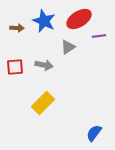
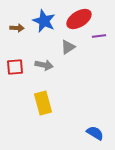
yellow rectangle: rotated 60 degrees counterclockwise
blue semicircle: moved 1 px right; rotated 84 degrees clockwise
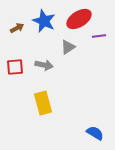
brown arrow: rotated 32 degrees counterclockwise
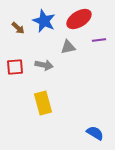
brown arrow: moved 1 px right; rotated 72 degrees clockwise
purple line: moved 4 px down
gray triangle: rotated 21 degrees clockwise
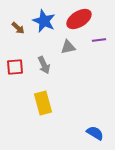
gray arrow: rotated 54 degrees clockwise
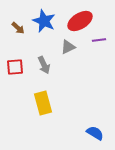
red ellipse: moved 1 px right, 2 px down
gray triangle: rotated 14 degrees counterclockwise
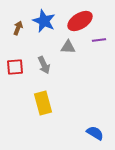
brown arrow: rotated 112 degrees counterclockwise
gray triangle: rotated 28 degrees clockwise
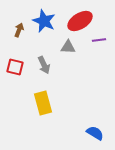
brown arrow: moved 1 px right, 2 px down
red square: rotated 18 degrees clockwise
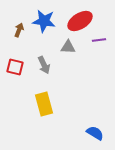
blue star: rotated 15 degrees counterclockwise
yellow rectangle: moved 1 px right, 1 px down
